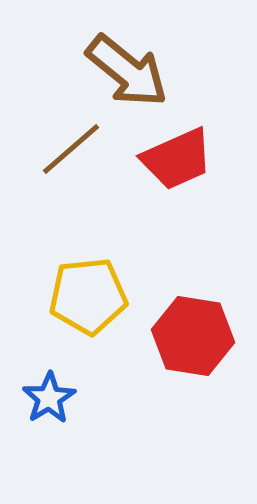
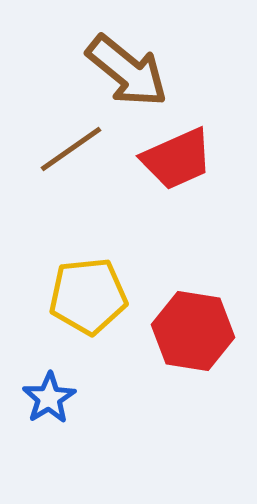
brown line: rotated 6 degrees clockwise
red hexagon: moved 5 px up
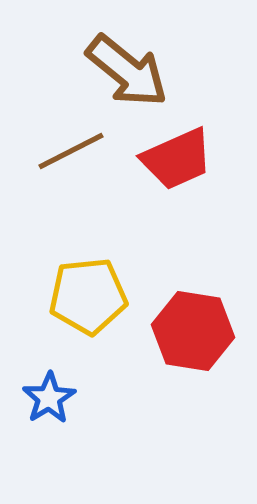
brown line: moved 2 px down; rotated 8 degrees clockwise
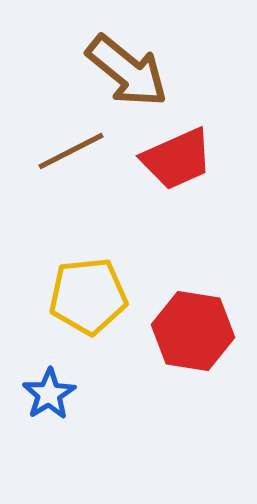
blue star: moved 4 px up
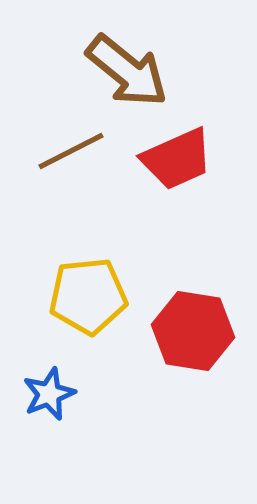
blue star: rotated 10 degrees clockwise
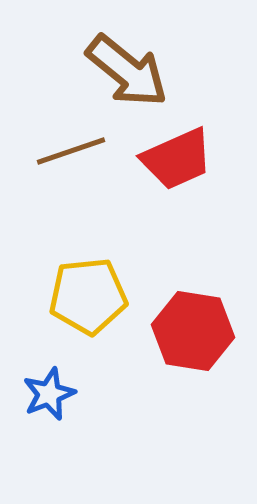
brown line: rotated 8 degrees clockwise
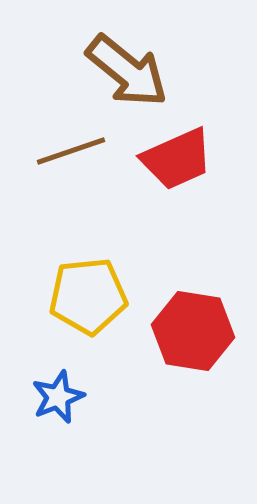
blue star: moved 9 px right, 3 px down
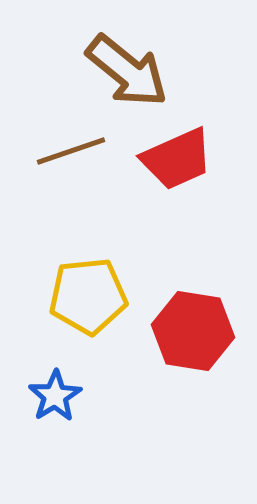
blue star: moved 3 px left, 1 px up; rotated 10 degrees counterclockwise
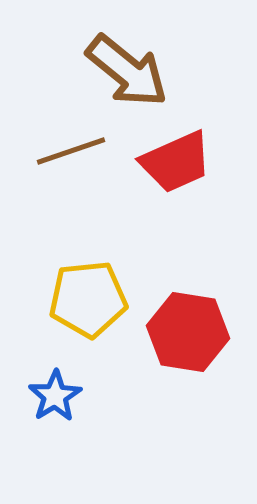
red trapezoid: moved 1 px left, 3 px down
yellow pentagon: moved 3 px down
red hexagon: moved 5 px left, 1 px down
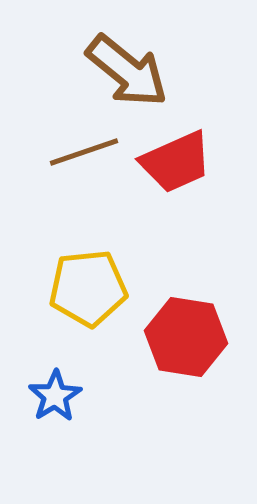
brown line: moved 13 px right, 1 px down
yellow pentagon: moved 11 px up
red hexagon: moved 2 px left, 5 px down
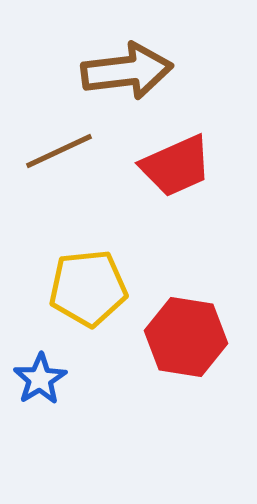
brown arrow: rotated 46 degrees counterclockwise
brown line: moved 25 px left, 1 px up; rotated 6 degrees counterclockwise
red trapezoid: moved 4 px down
blue star: moved 15 px left, 17 px up
